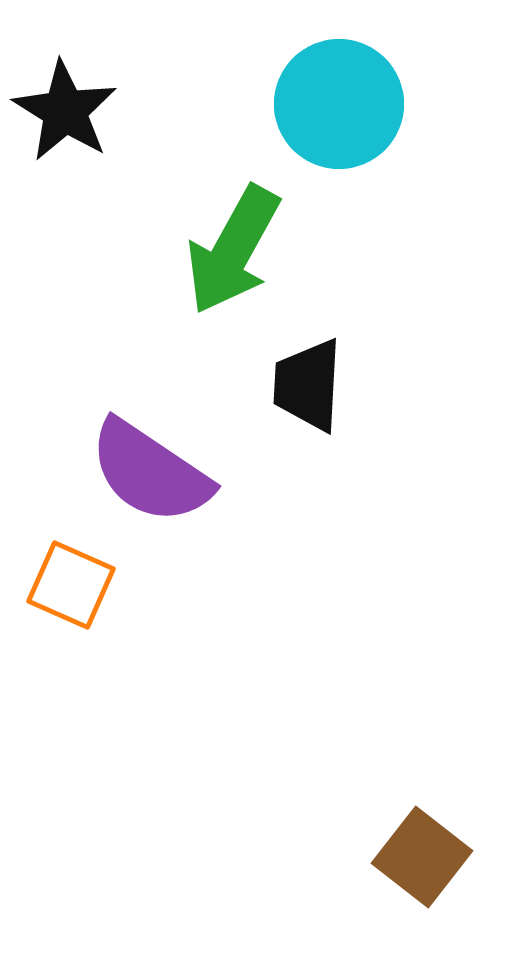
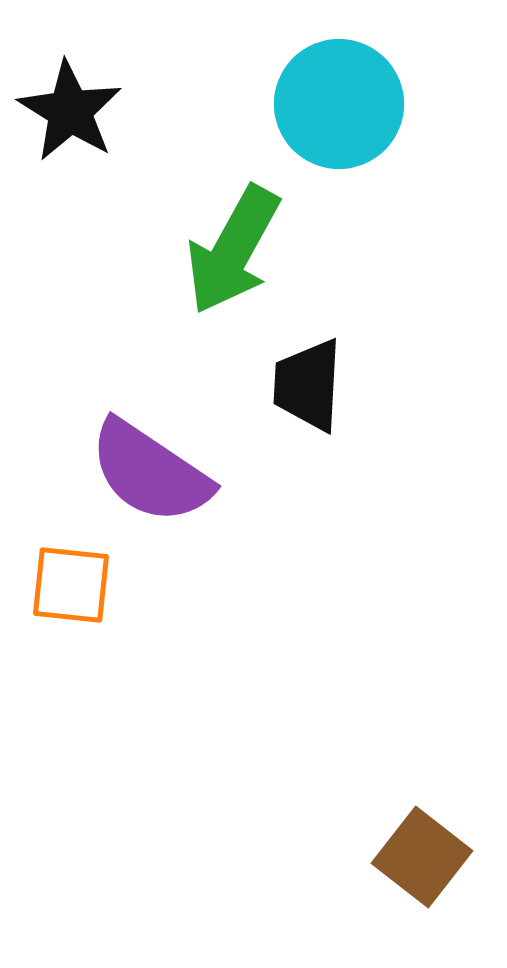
black star: moved 5 px right
orange square: rotated 18 degrees counterclockwise
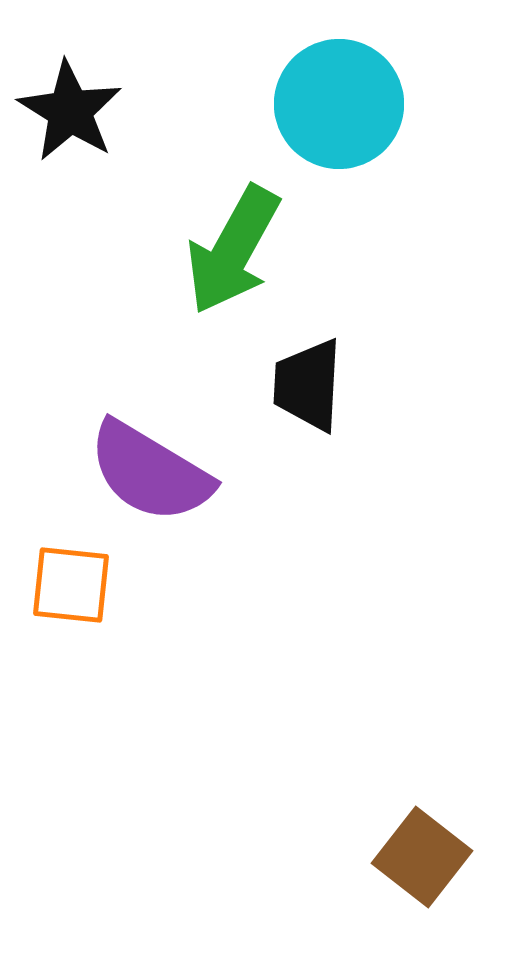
purple semicircle: rotated 3 degrees counterclockwise
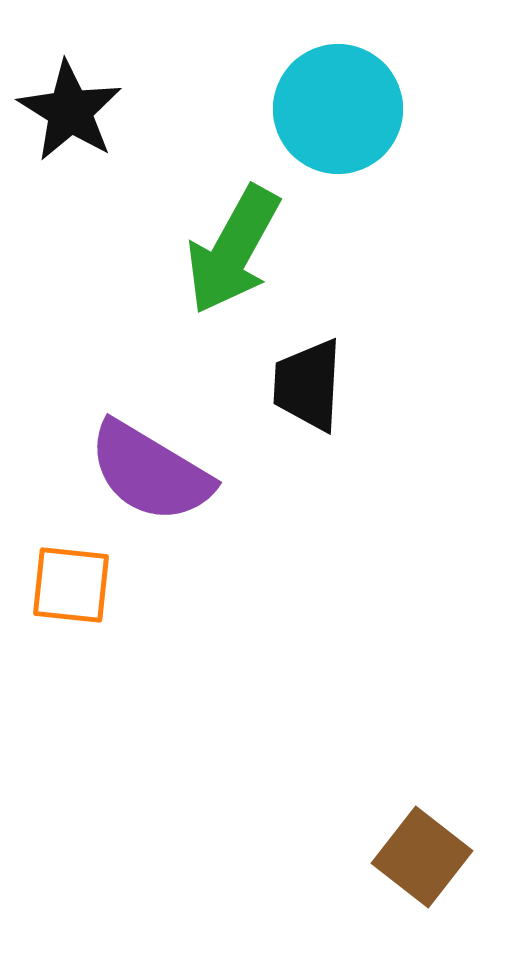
cyan circle: moved 1 px left, 5 px down
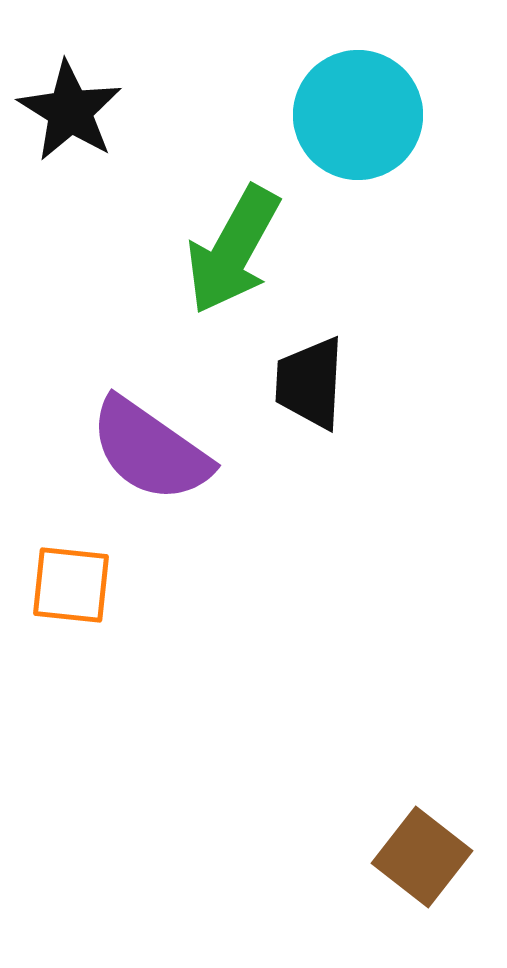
cyan circle: moved 20 px right, 6 px down
black trapezoid: moved 2 px right, 2 px up
purple semicircle: moved 22 px up; rotated 4 degrees clockwise
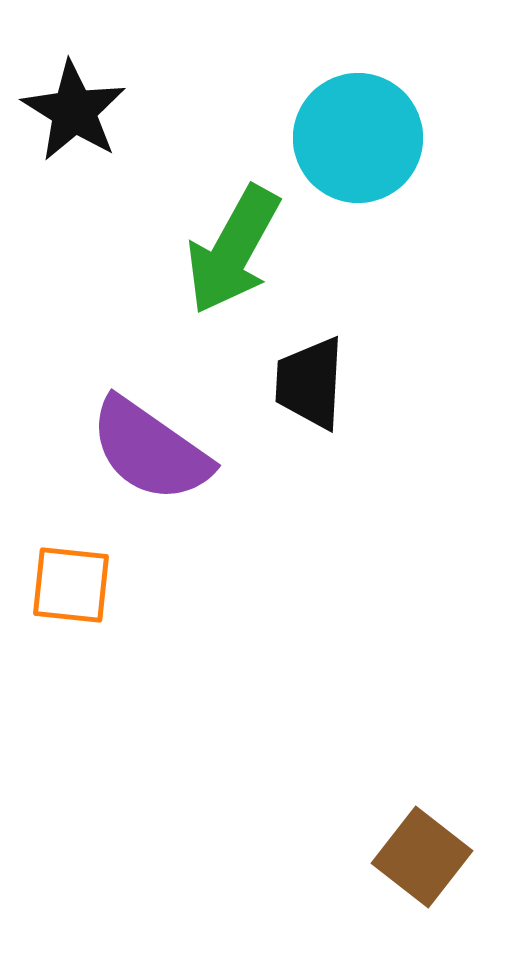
black star: moved 4 px right
cyan circle: moved 23 px down
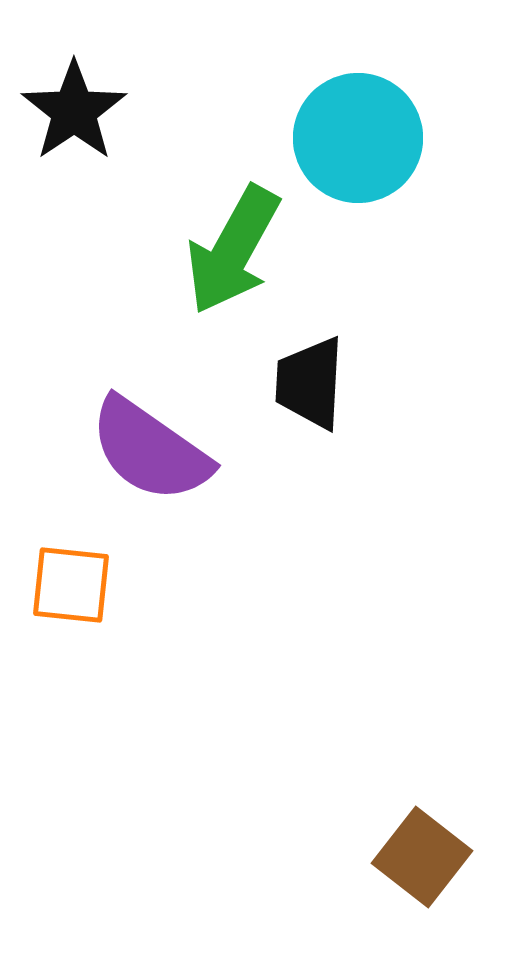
black star: rotated 6 degrees clockwise
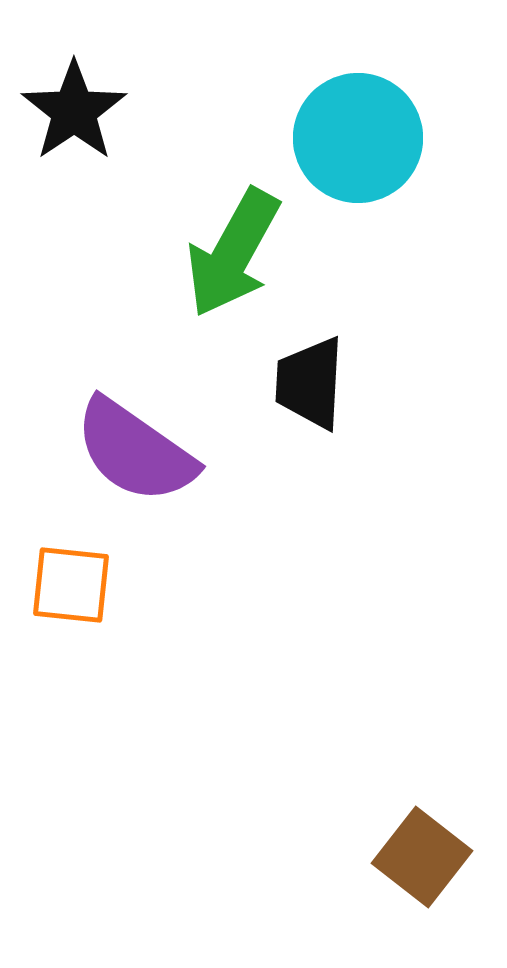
green arrow: moved 3 px down
purple semicircle: moved 15 px left, 1 px down
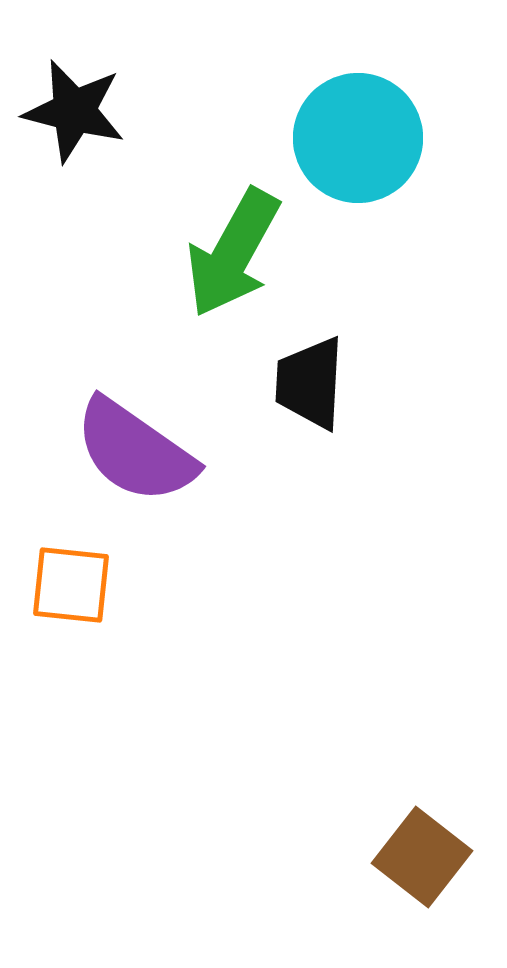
black star: rotated 24 degrees counterclockwise
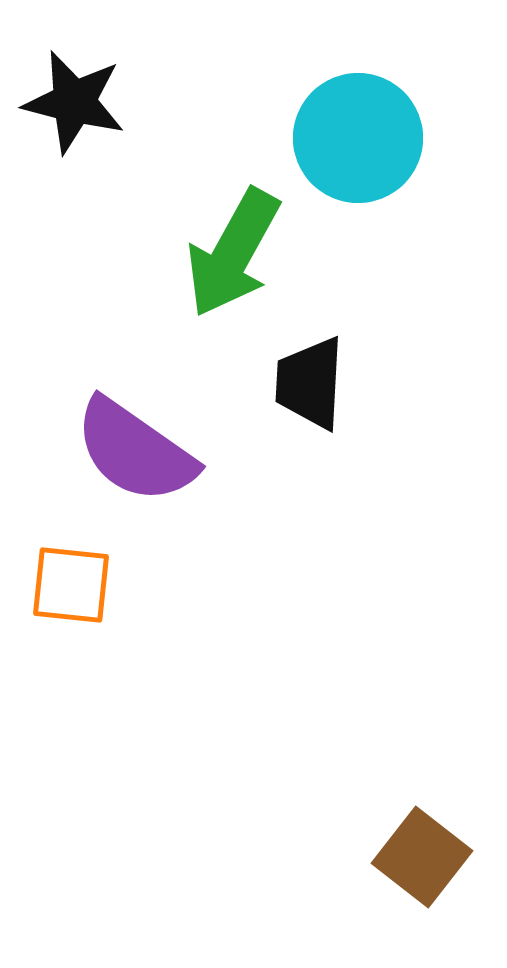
black star: moved 9 px up
